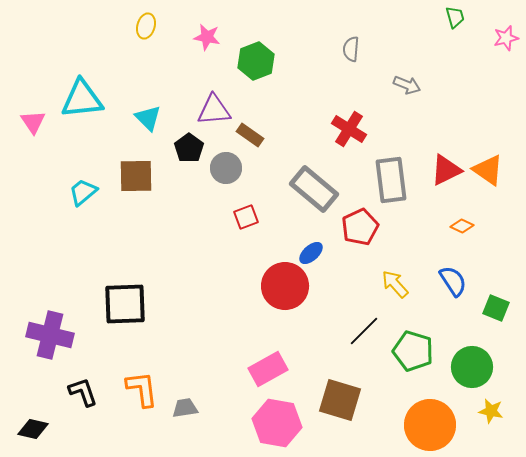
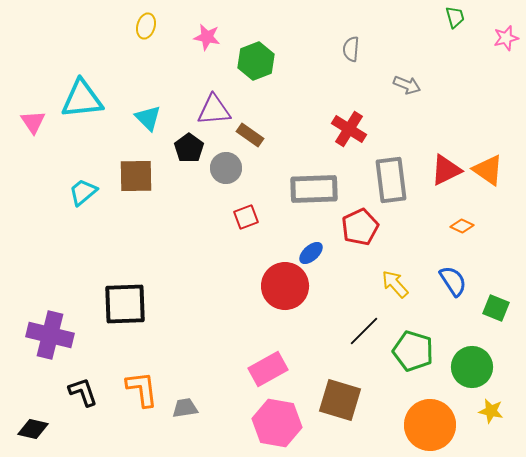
gray rectangle at (314, 189): rotated 42 degrees counterclockwise
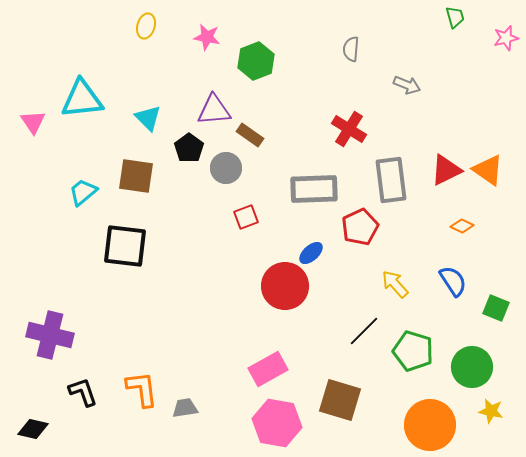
brown square at (136, 176): rotated 9 degrees clockwise
black square at (125, 304): moved 58 px up; rotated 9 degrees clockwise
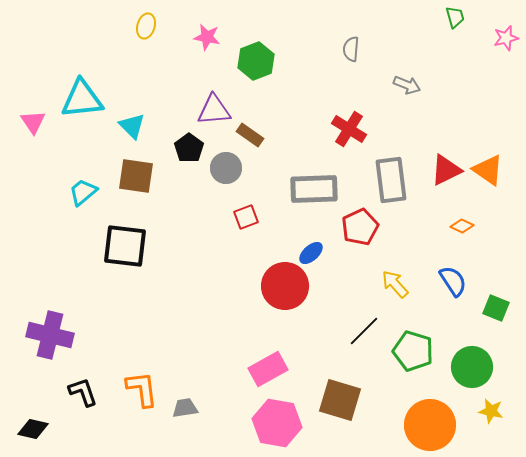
cyan triangle at (148, 118): moved 16 px left, 8 px down
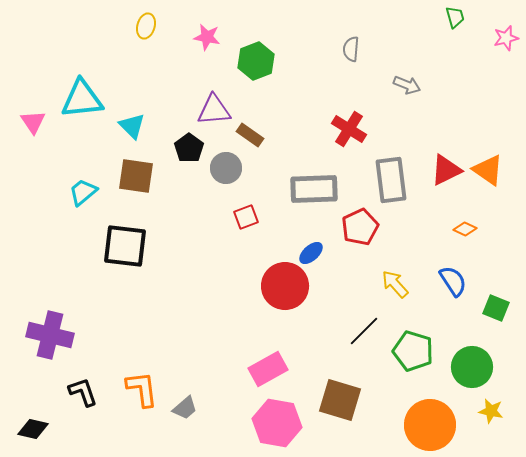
orange diamond at (462, 226): moved 3 px right, 3 px down
gray trapezoid at (185, 408): rotated 148 degrees clockwise
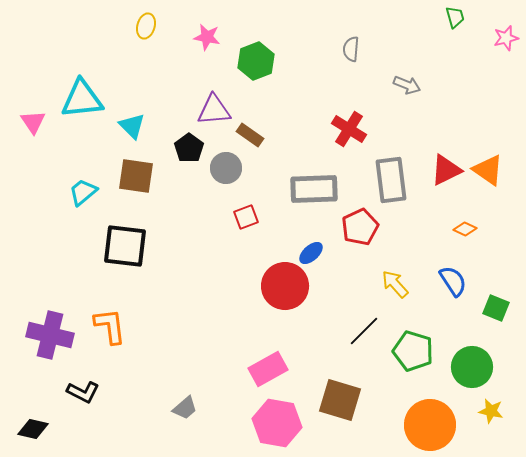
orange L-shape at (142, 389): moved 32 px left, 63 px up
black L-shape at (83, 392): rotated 136 degrees clockwise
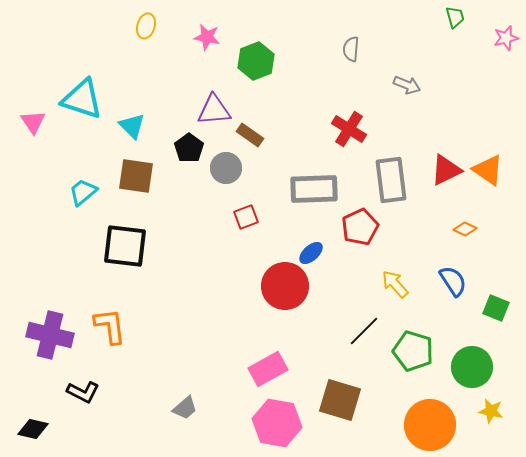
cyan triangle at (82, 99): rotated 24 degrees clockwise
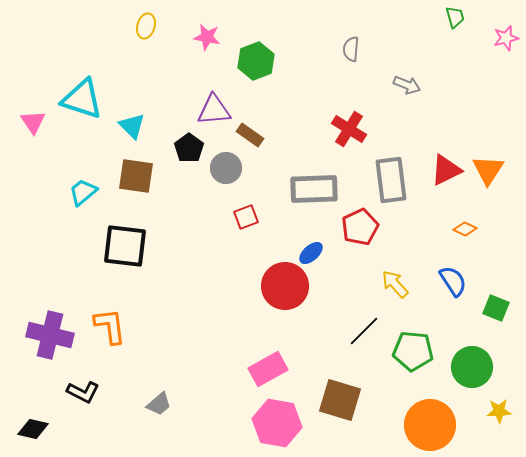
orange triangle at (488, 170): rotated 28 degrees clockwise
green pentagon at (413, 351): rotated 12 degrees counterclockwise
gray trapezoid at (185, 408): moved 26 px left, 4 px up
yellow star at (491, 411): moved 8 px right; rotated 15 degrees counterclockwise
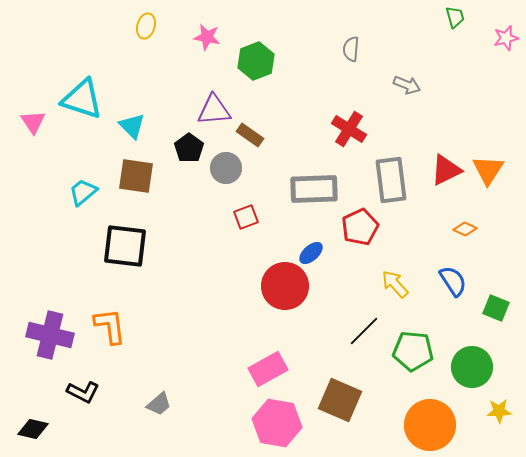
brown square at (340, 400): rotated 6 degrees clockwise
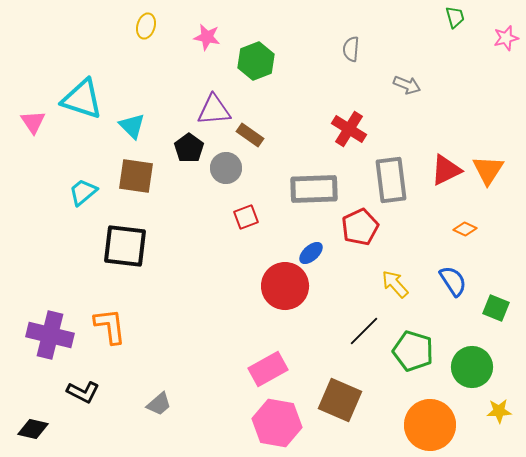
green pentagon at (413, 351): rotated 12 degrees clockwise
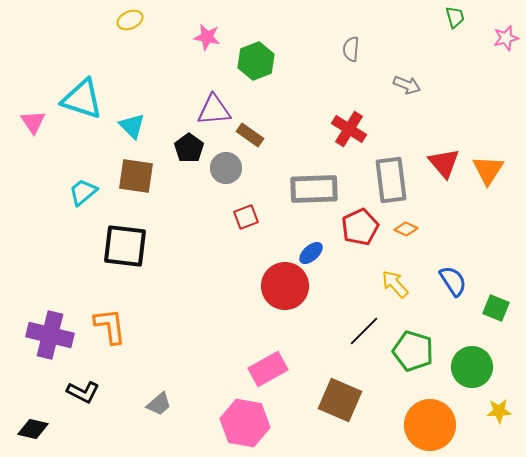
yellow ellipse at (146, 26): moved 16 px left, 6 px up; rotated 50 degrees clockwise
red triangle at (446, 170): moved 2 px left, 7 px up; rotated 44 degrees counterclockwise
orange diamond at (465, 229): moved 59 px left
pink hexagon at (277, 423): moved 32 px left
